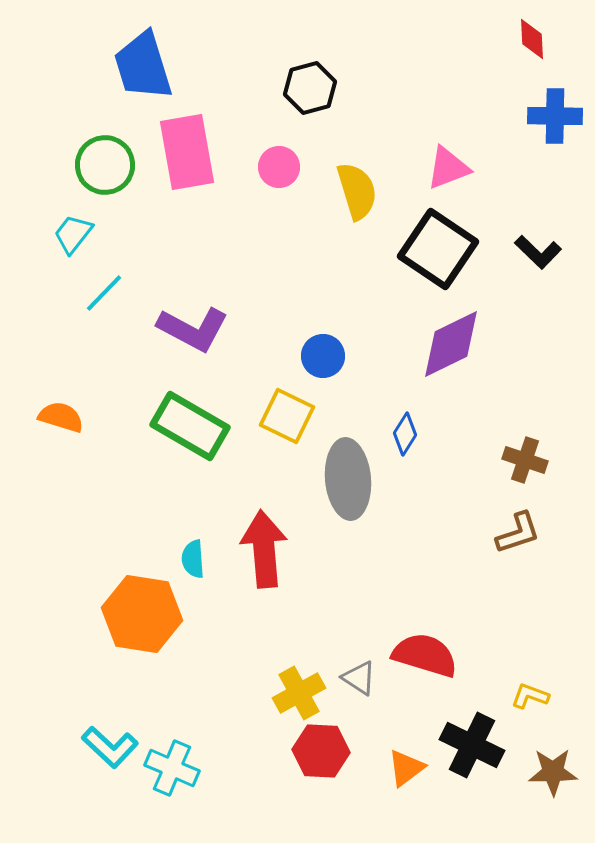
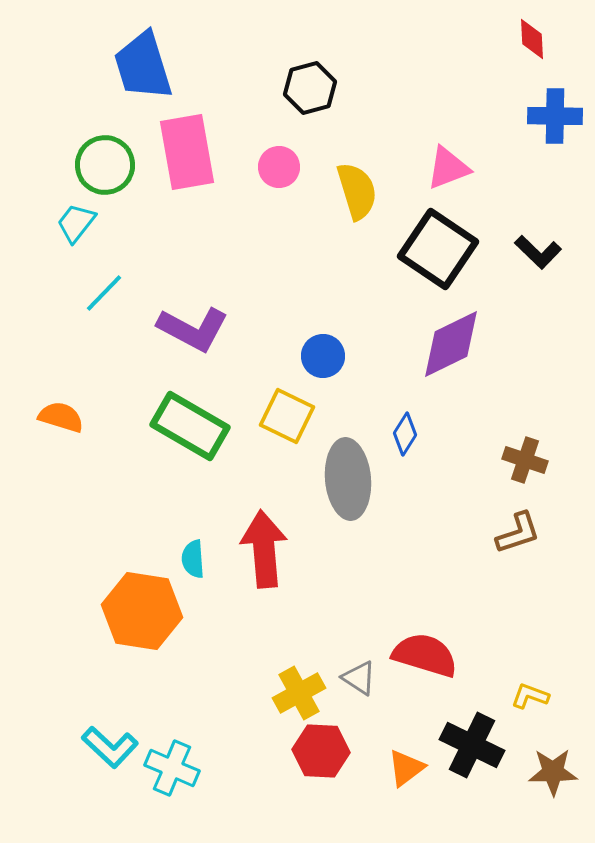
cyan trapezoid: moved 3 px right, 11 px up
orange hexagon: moved 3 px up
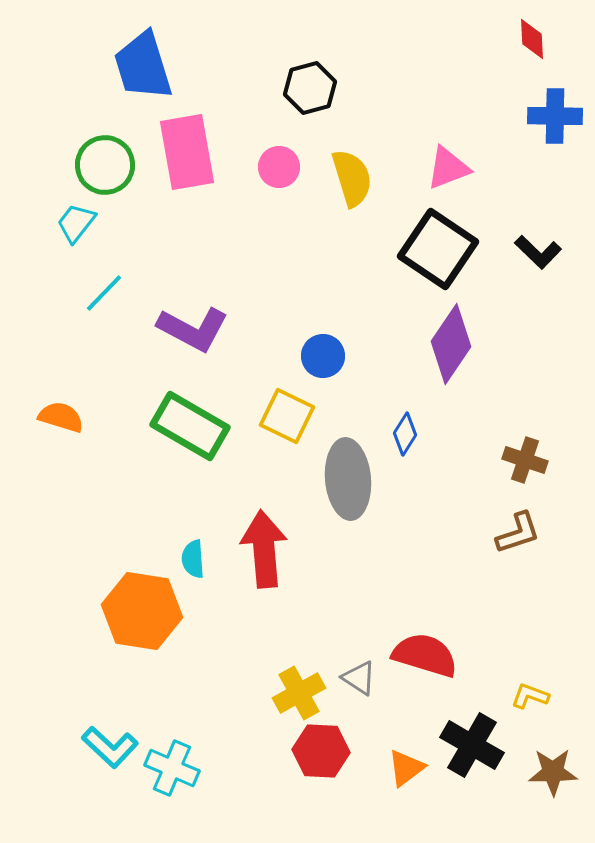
yellow semicircle: moved 5 px left, 13 px up
purple diamond: rotated 30 degrees counterclockwise
black cross: rotated 4 degrees clockwise
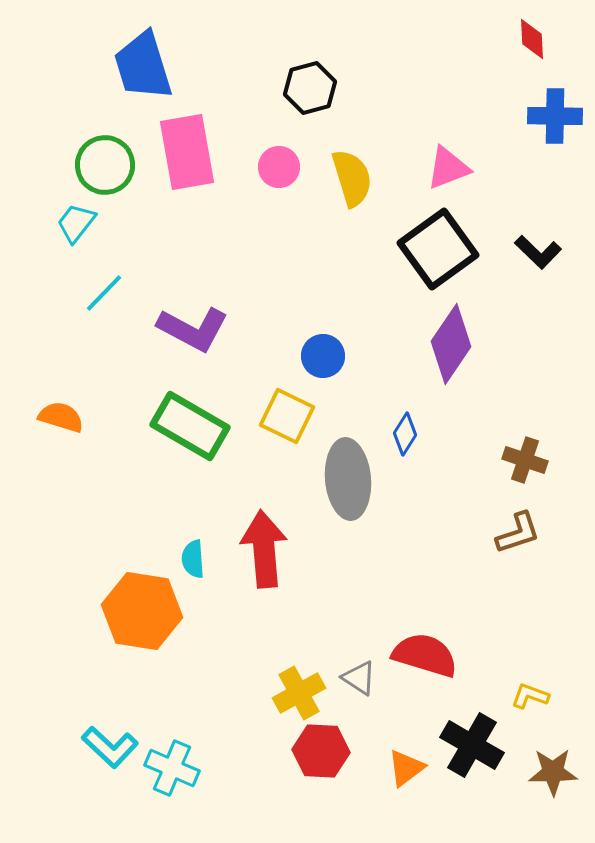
black square: rotated 20 degrees clockwise
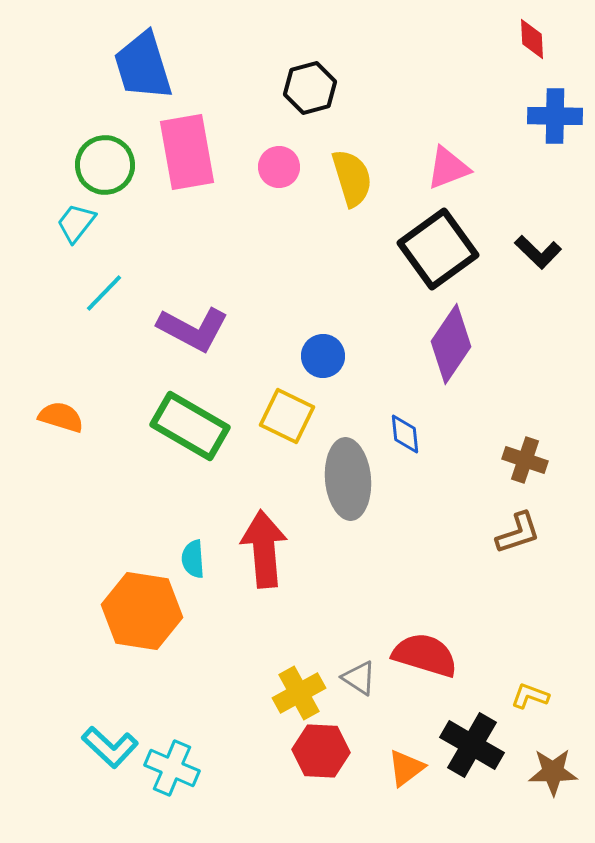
blue diamond: rotated 39 degrees counterclockwise
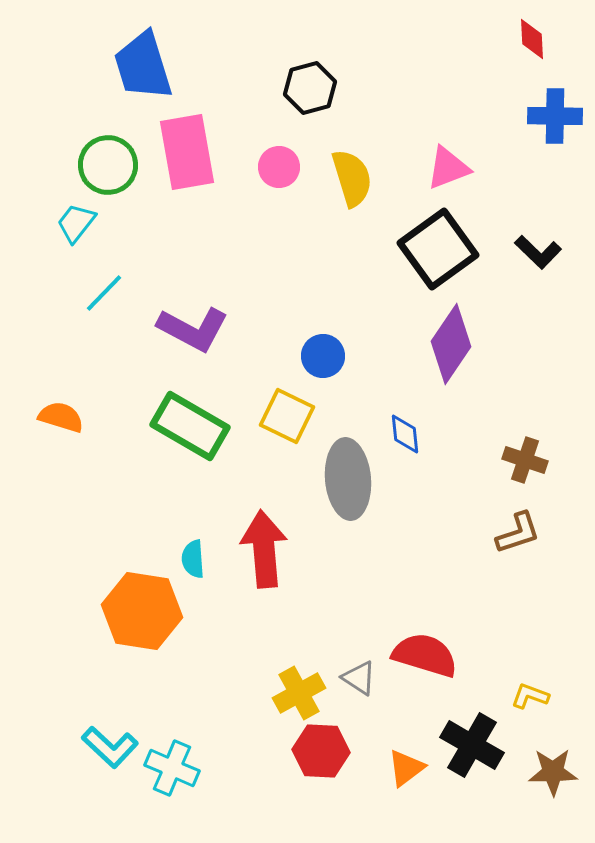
green circle: moved 3 px right
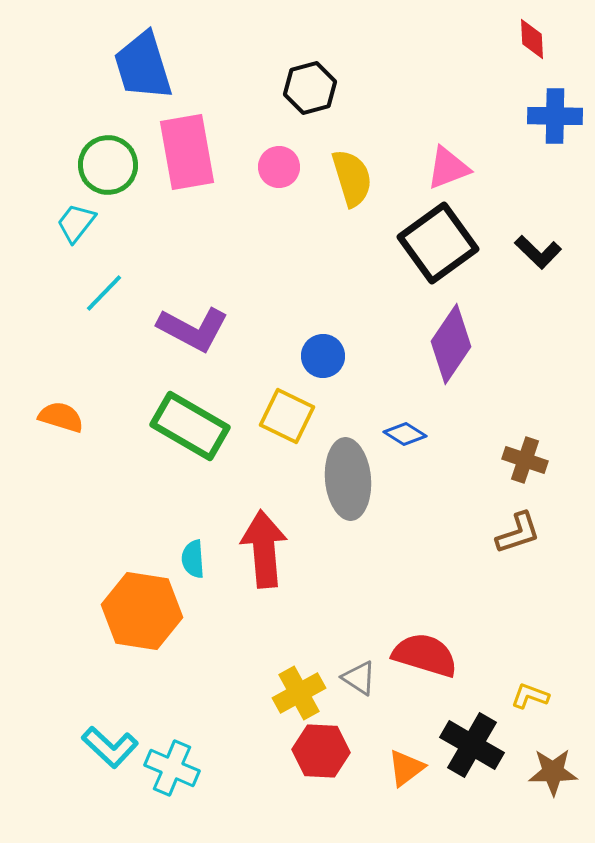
black square: moved 6 px up
blue diamond: rotated 51 degrees counterclockwise
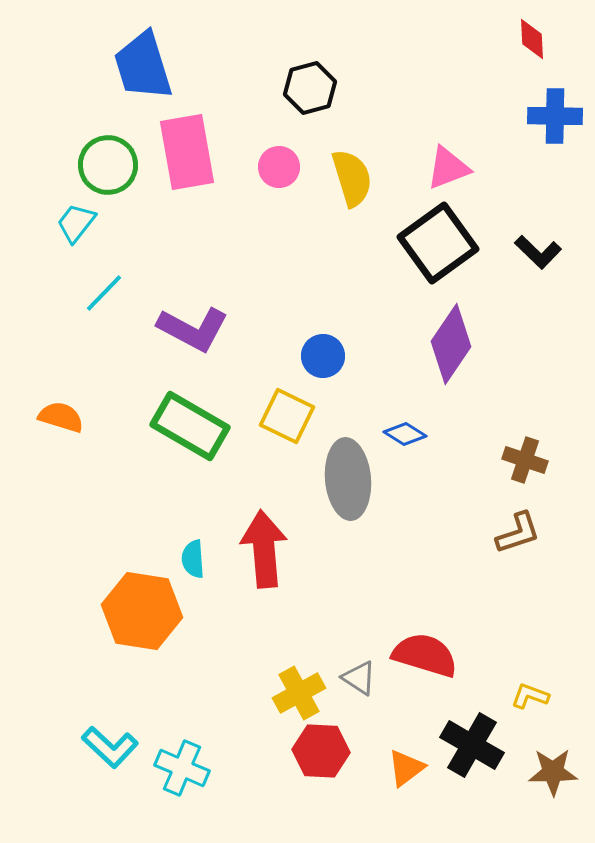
cyan cross: moved 10 px right
